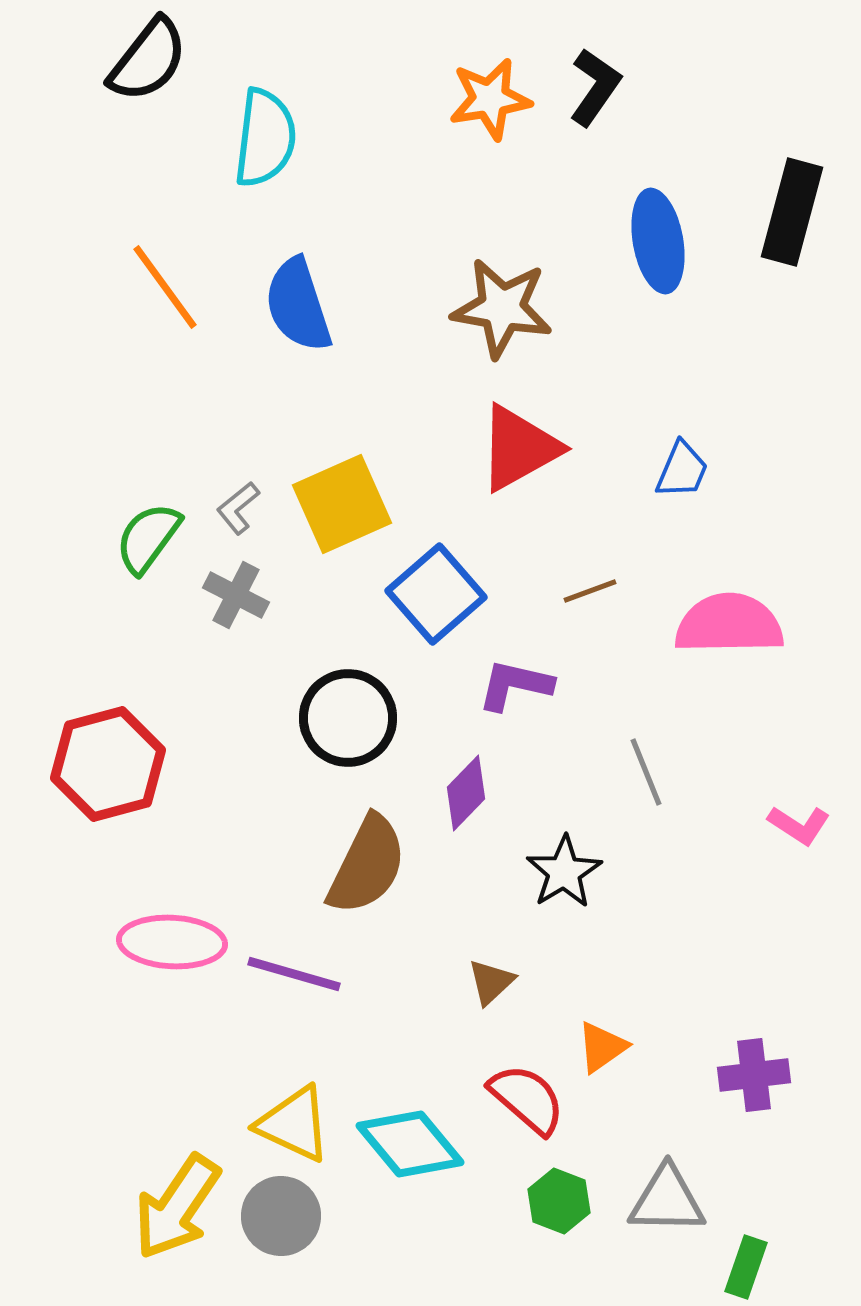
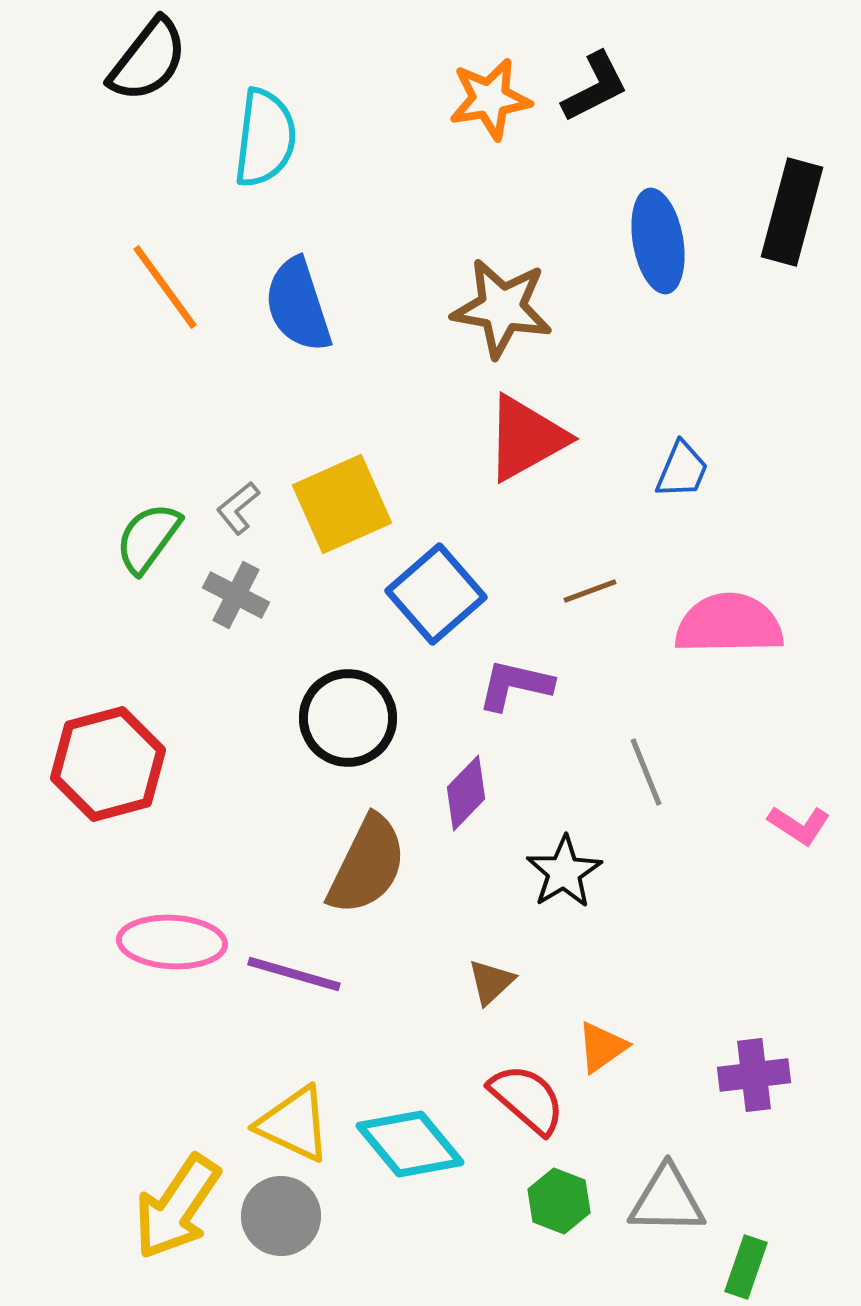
black L-shape: rotated 28 degrees clockwise
red triangle: moved 7 px right, 10 px up
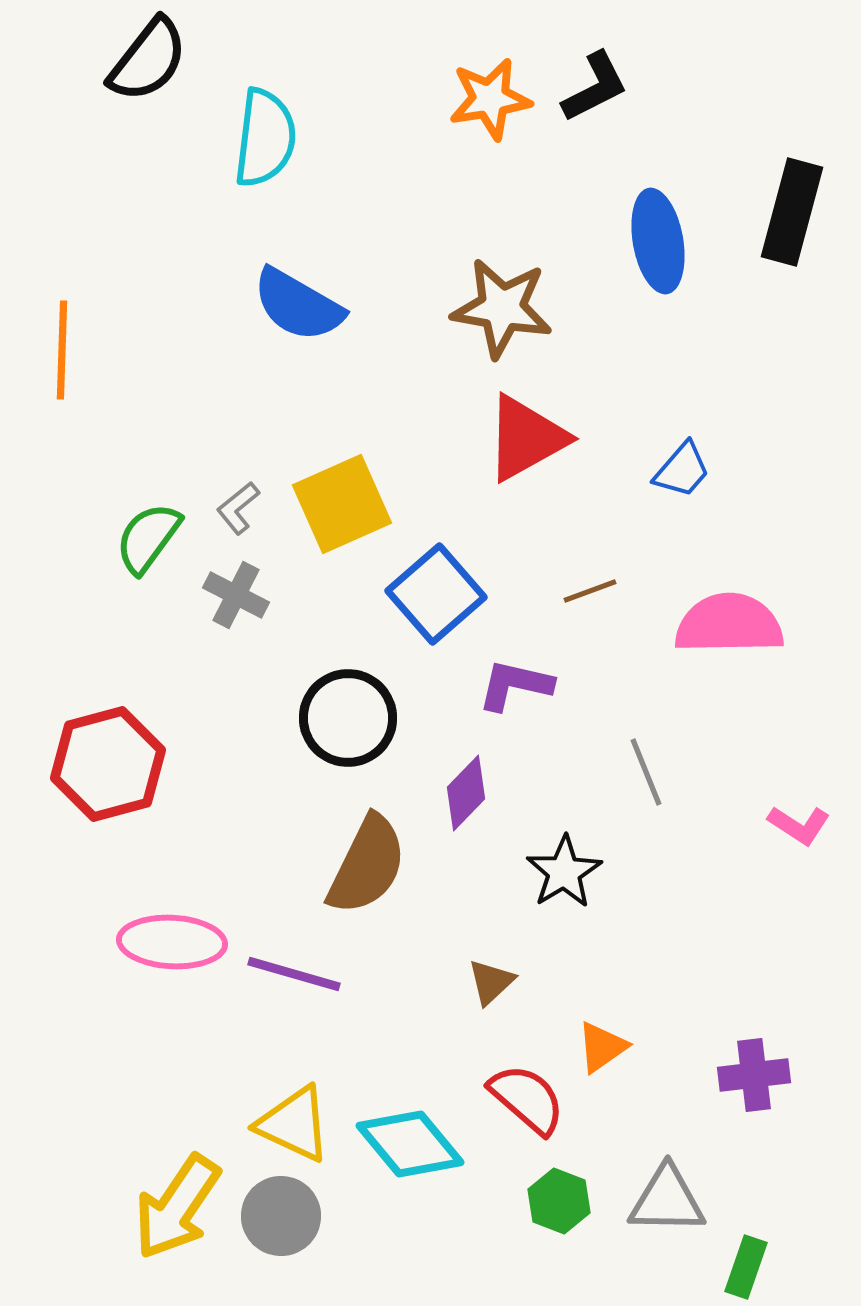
orange line: moved 103 px left, 63 px down; rotated 38 degrees clockwise
blue semicircle: rotated 42 degrees counterclockwise
blue trapezoid: rotated 18 degrees clockwise
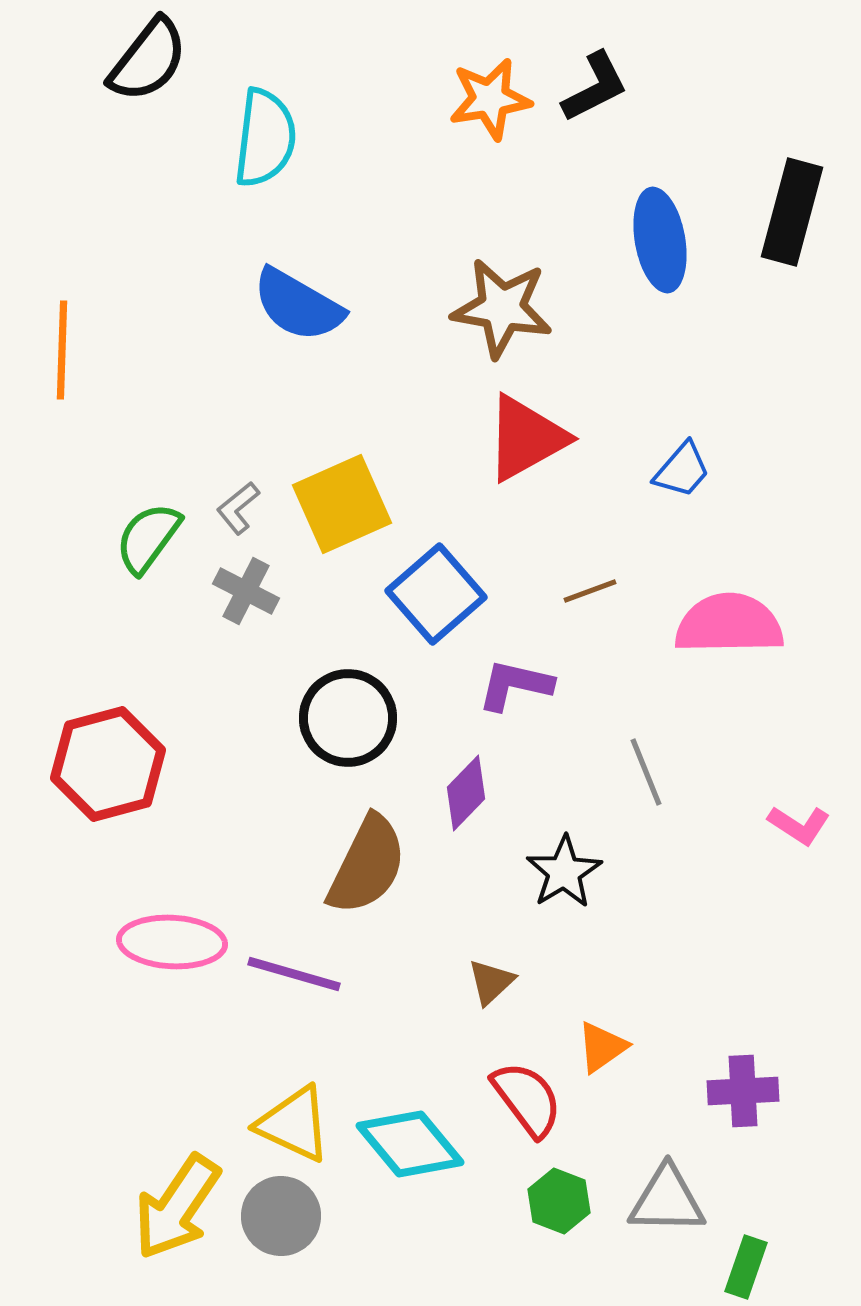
blue ellipse: moved 2 px right, 1 px up
gray cross: moved 10 px right, 4 px up
purple cross: moved 11 px left, 16 px down; rotated 4 degrees clockwise
red semicircle: rotated 12 degrees clockwise
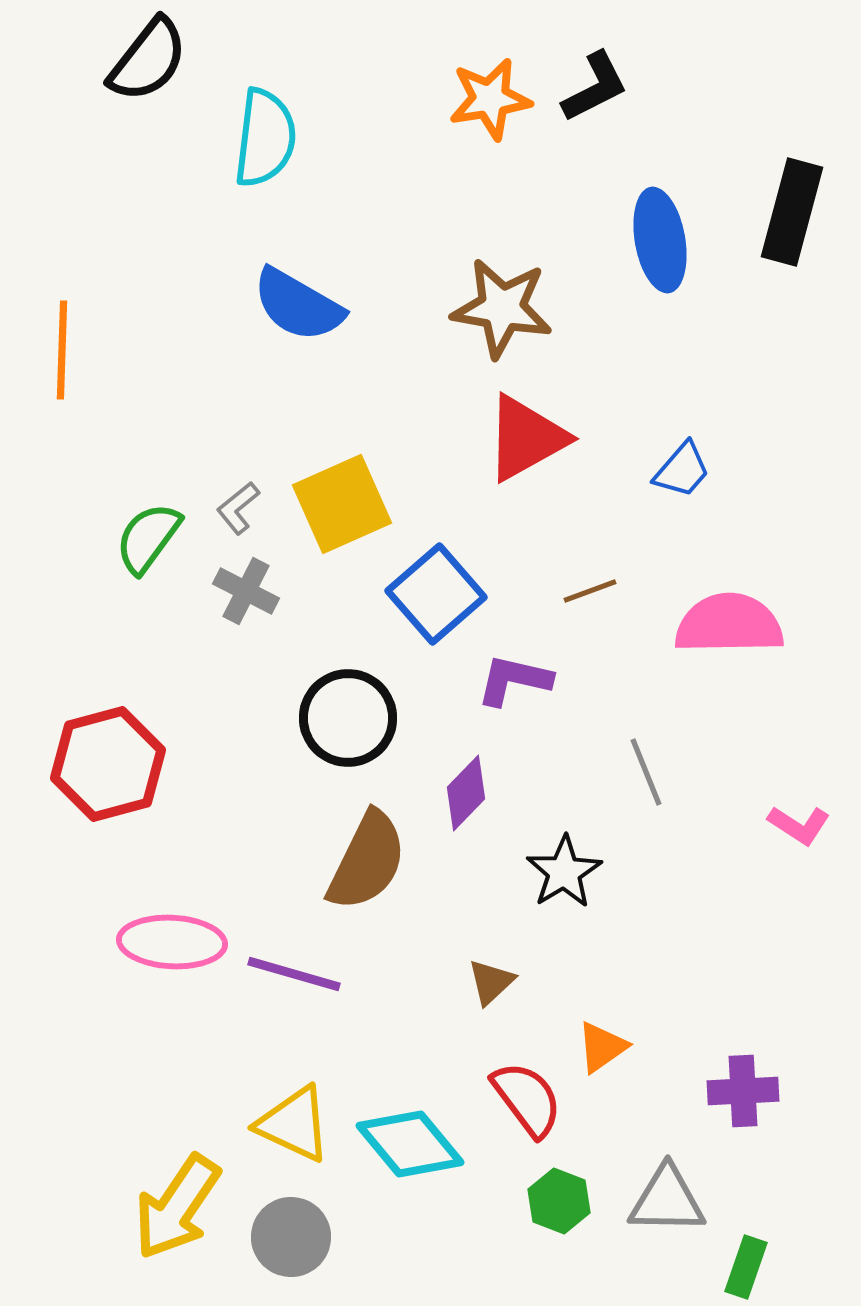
purple L-shape: moved 1 px left, 5 px up
brown semicircle: moved 4 px up
gray circle: moved 10 px right, 21 px down
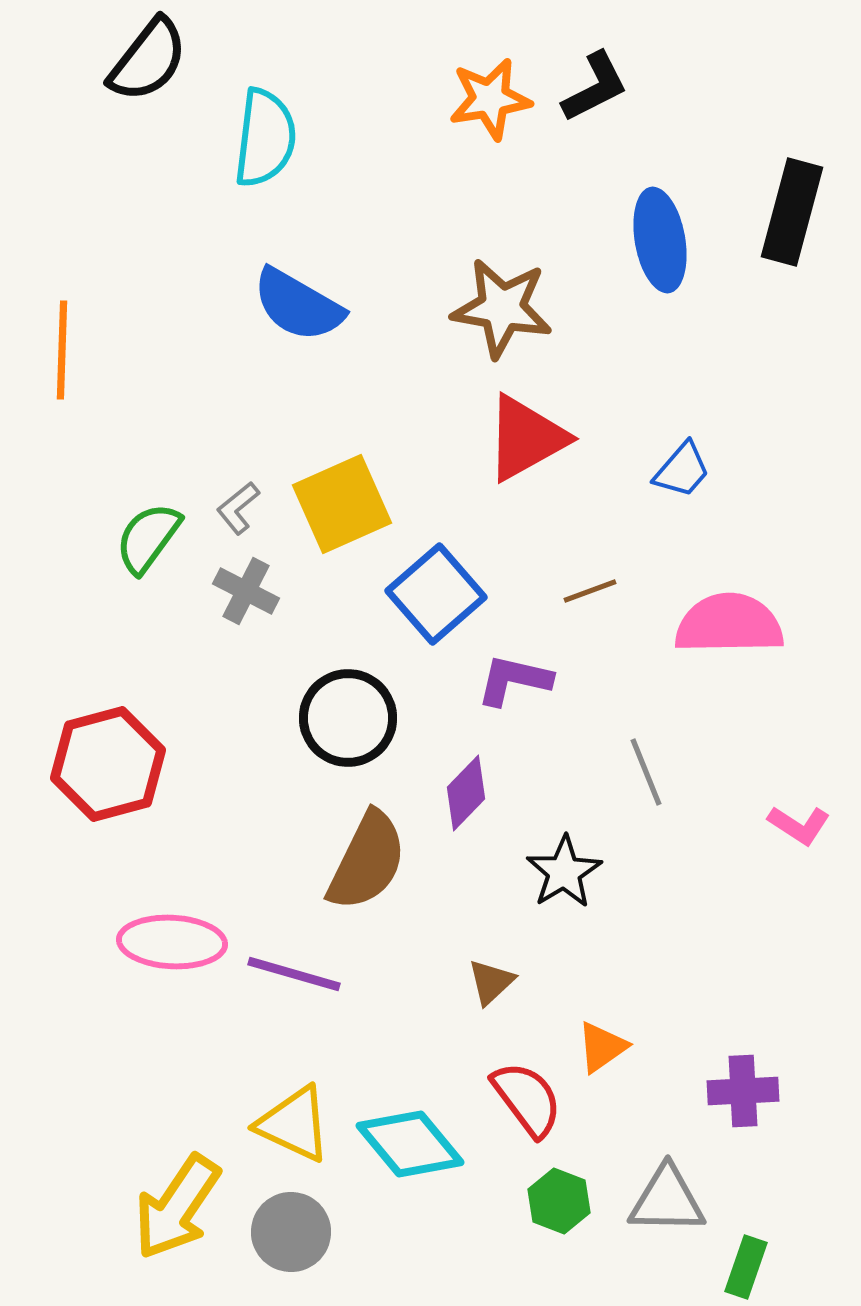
gray circle: moved 5 px up
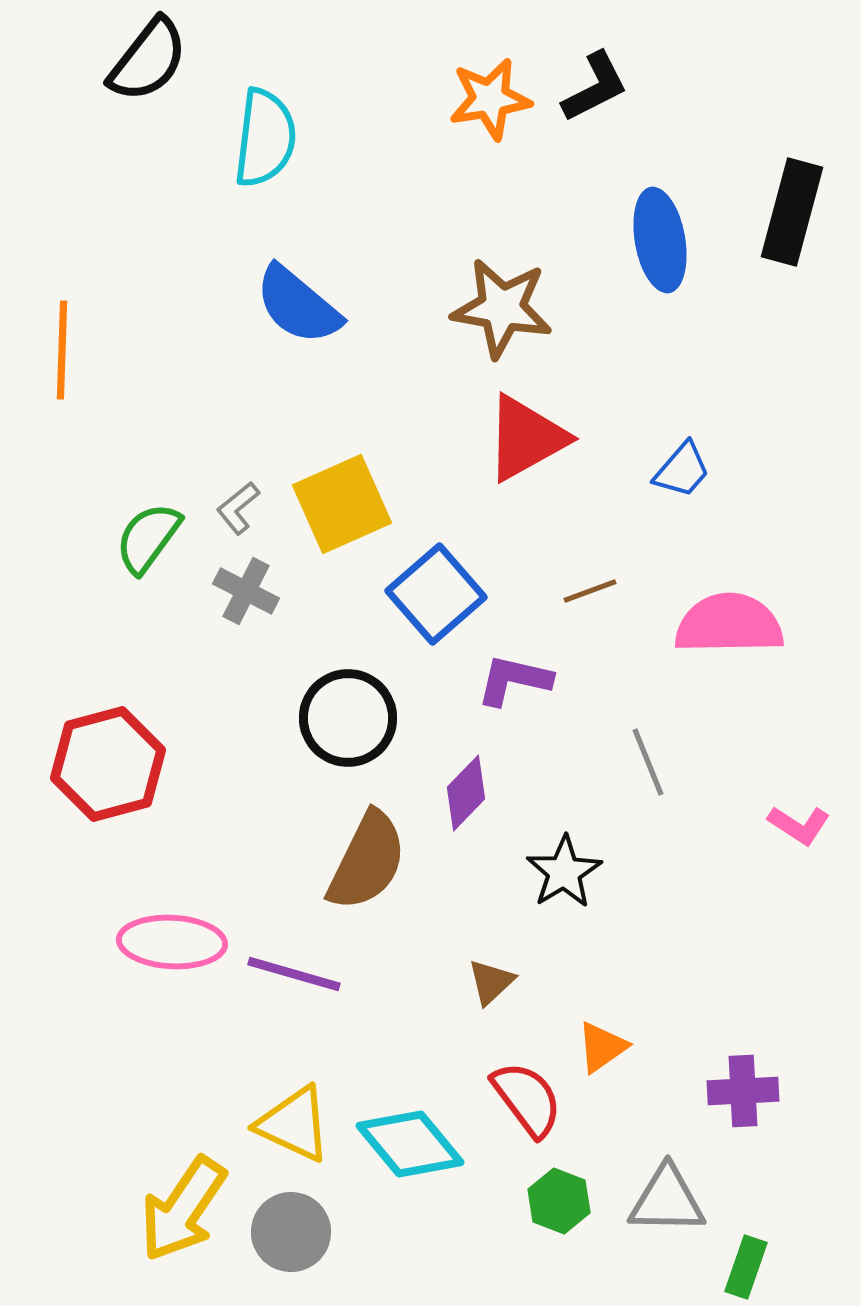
blue semicircle: rotated 10 degrees clockwise
gray line: moved 2 px right, 10 px up
yellow arrow: moved 6 px right, 2 px down
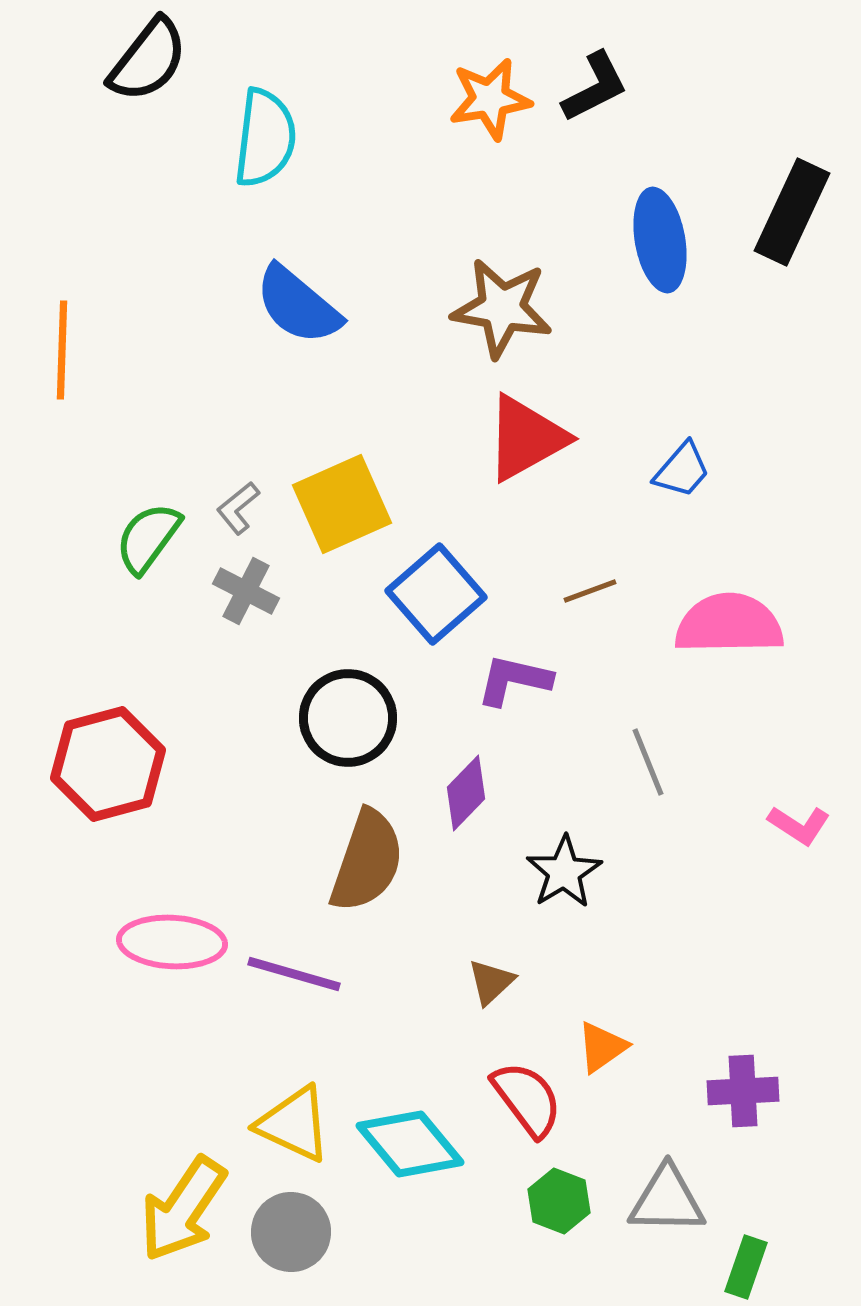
black rectangle: rotated 10 degrees clockwise
brown semicircle: rotated 7 degrees counterclockwise
